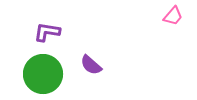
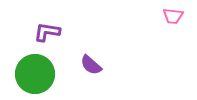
pink trapezoid: rotated 55 degrees clockwise
green circle: moved 8 px left
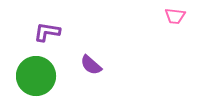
pink trapezoid: moved 2 px right
green circle: moved 1 px right, 2 px down
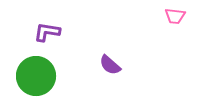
purple semicircle: moved 19 px right
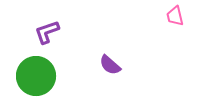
pink trapezoid: rotated 70 degrees clockwise
purple L-shape: rotated 28 degrees counterclockwise
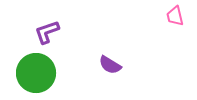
purple semicircle: rotated 10 degrees counterclockwise
green circle: moved 3 px up
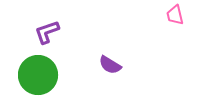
pink trapezoid: moved 1 px up
green circle: moved 2 px right, 2 px down
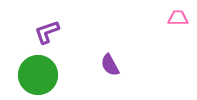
pink trapezoid: moved 3 px right, 3 px down; rotated 105 degrees clockwise
purple semicircle: rotated 30 degrees clockwise
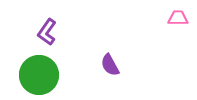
purple L-shape: rotated 36 degrees counterclockwise
green circle: moved 1 px right
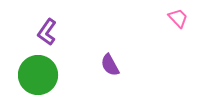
pink trapezoid: rotated 45 degrees clockwise
green circle: moved 1 px left
